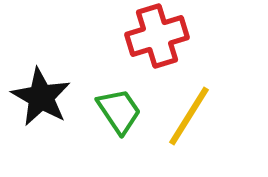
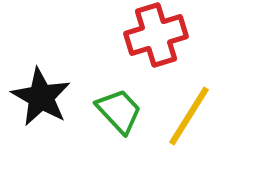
red cross: moved 1 px left, 1 px up
green trapezoid: rotated 9 degrees counterclockwise
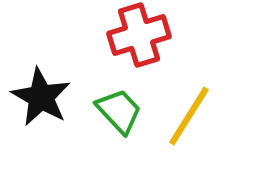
red cross: moved 17 px left
